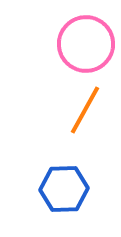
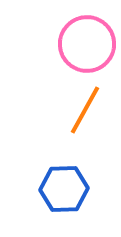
pink circle: moved 1 px right
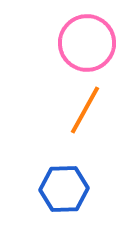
pink circle: moved 1 px up
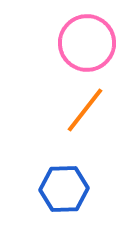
orange line: rotated 9 degrees clockwise
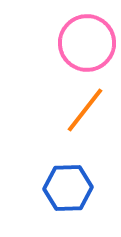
blue hexagon: moved 4 px right, 1 px up
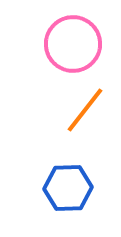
pink circle: moved 14 px left, 1 px down
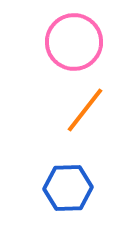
pink circle: moved 1 px right, 2 px up
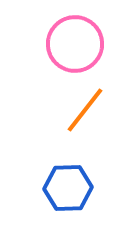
pink circle: moved 1 px right, 2 px down
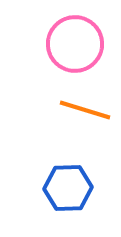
orange line: rotated 69 degrees clockwise
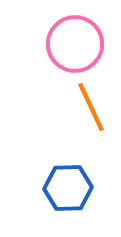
orange line: moved 6 px right, 3 px up; rotated 48 degrees clockwise
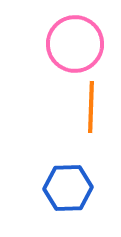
orange line: rotated 27 degrees clockwise
